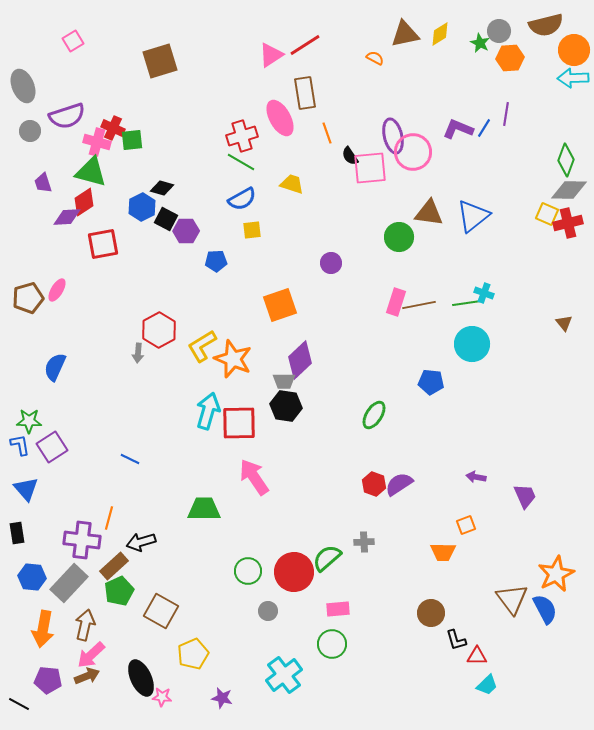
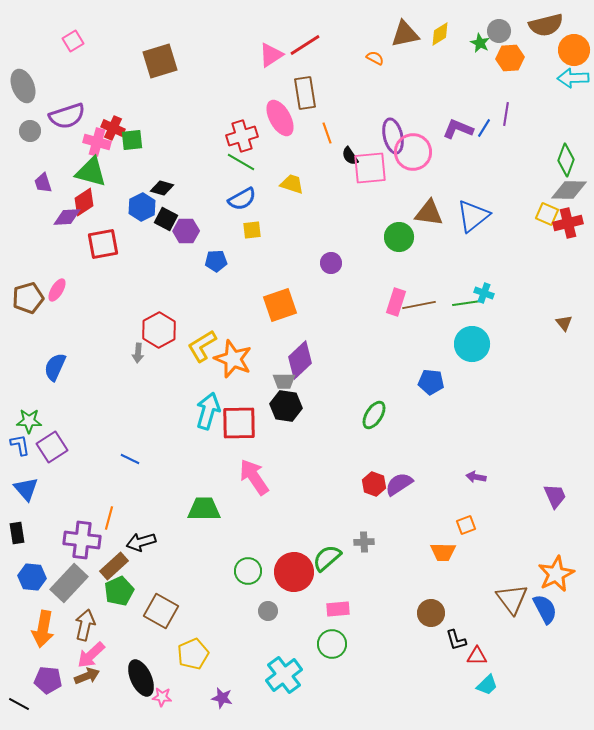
purple trapezoid at (525, 496): moved 30 px right
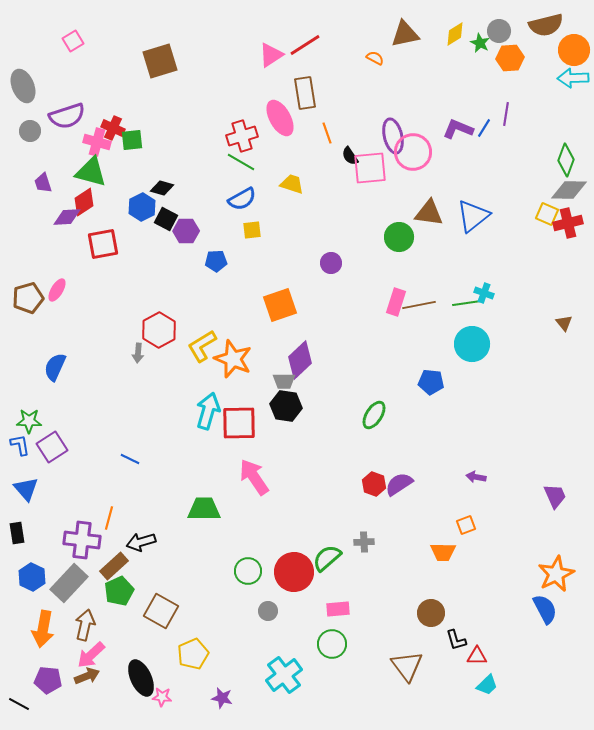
yellow diamond at (440, 34): moved 15 px right
blue hexagon at (32, 577): rotated 20 degrees clockwise
brown triangle at (512, 599): moved 105 px left, 67 px down
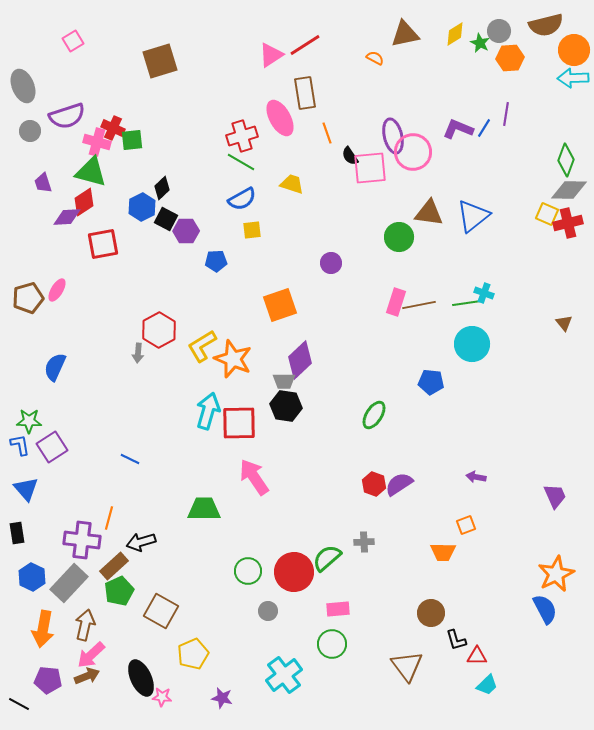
black diamond at (162, 188): rotated 60 degrees counterclockwise
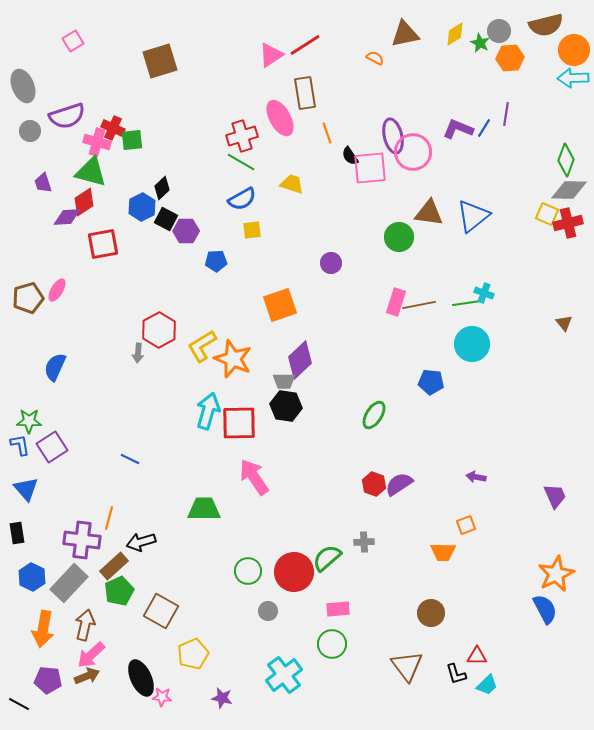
black L-shape at (456, 640): moved 34 px down
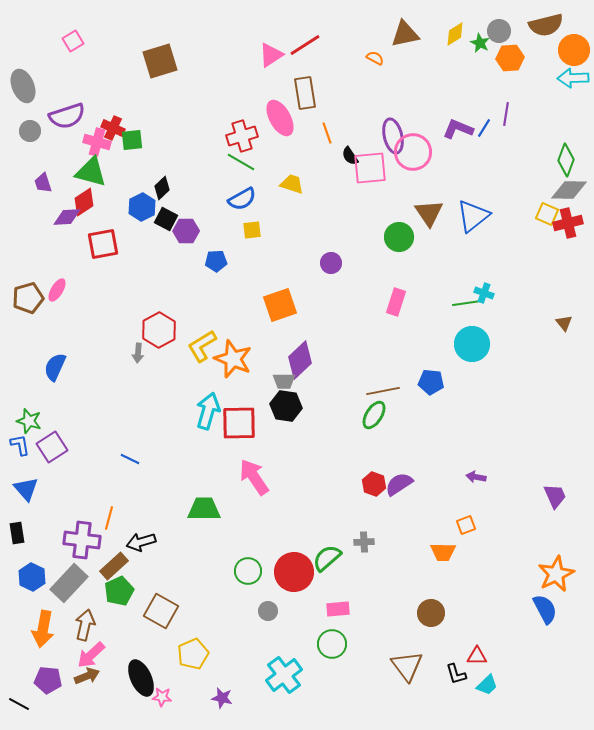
brown triangle at (429, 213): rotated 48 degrees clockwise
brown line at (419, 305): moved 36 px left, 86 px down
green star at (29, 421): rotated 15 degrees clockwise
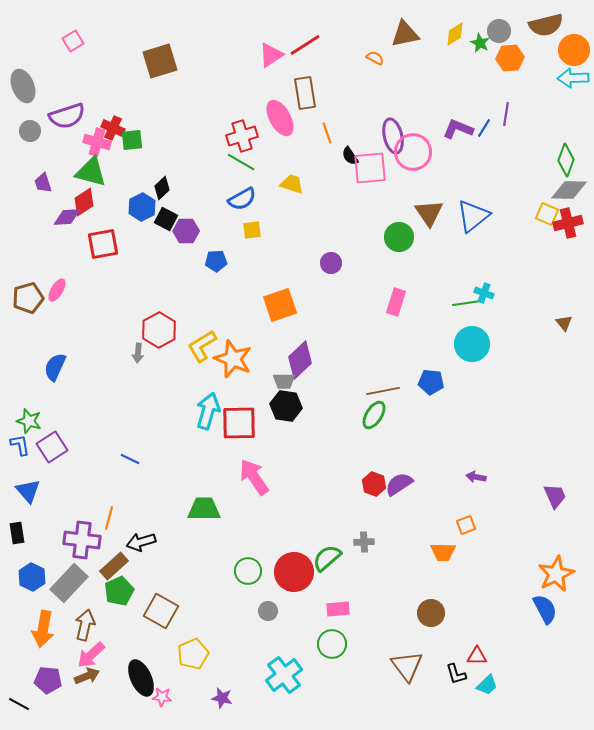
blue triangle at (26, 489): moved 2 px right, 2 px down
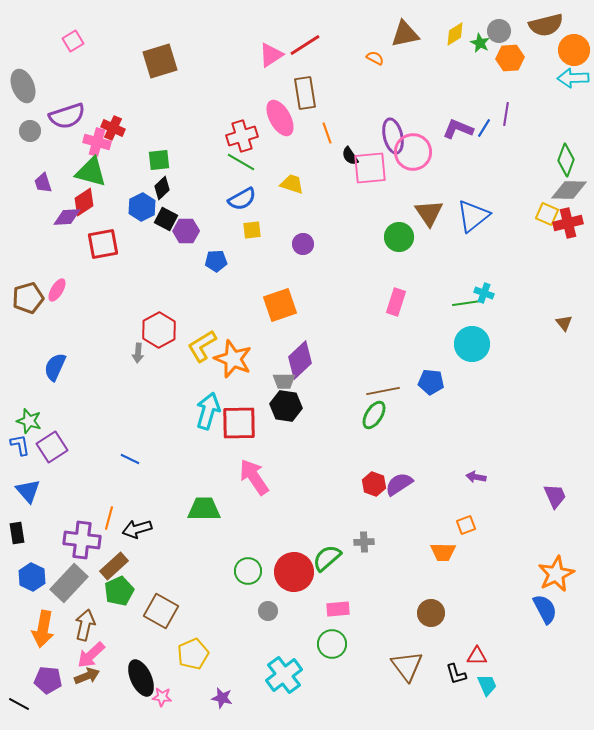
green square at (132, 140): moved 27 px right, 20 px down
purple circle at (331, 263): moved 28 px left, 19 px up
black arrow at (141, 542): moved 4 px left, 13 px up
cyan trapezoid at (487, 685): rotated 70 degrees counterclockwise
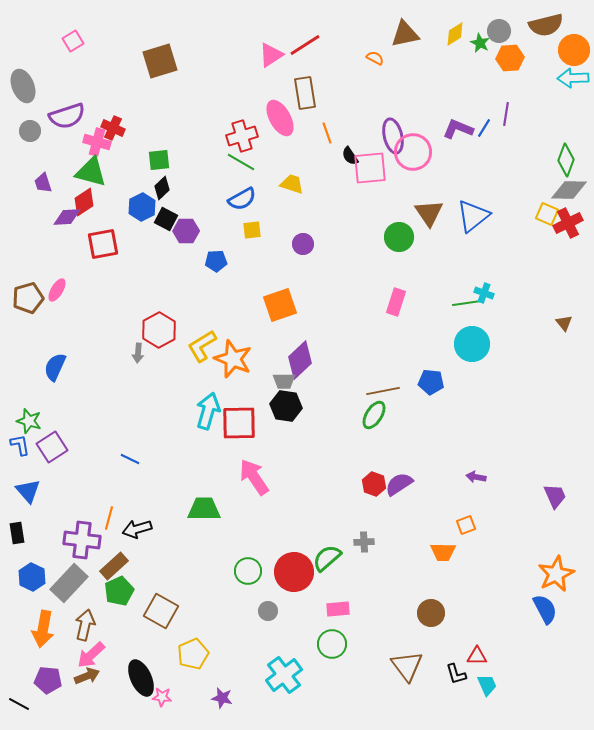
red cross at (568, 223): rotated 12 degrees counterclockwise
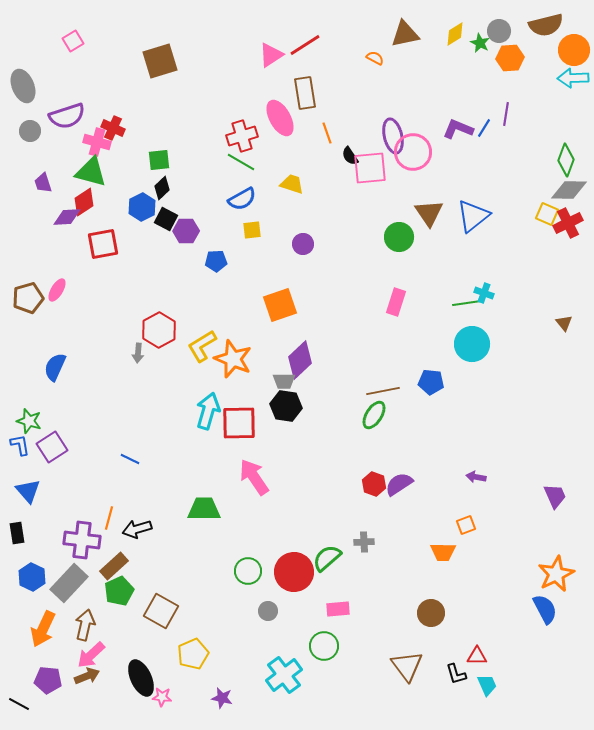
orange arrow at (43, 629): rotated 15 degrees clockwise
green circle at (332, 644): moved 8 px left, 2 px down
